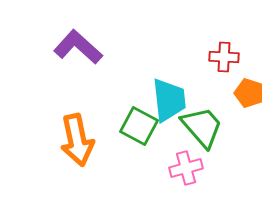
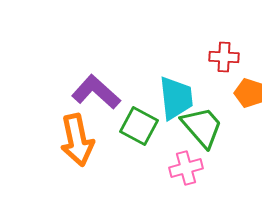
purple L-shape: moved 18 px right, 45 px down
cyan trapezoid: moved 7 px right, 2 px up
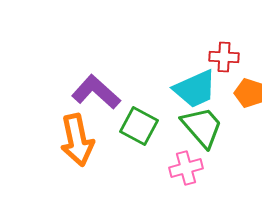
cyan trapezoid: moved 19 px right, 9 px up; rotated 72 degrees clockwise
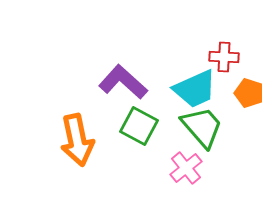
purple L-shape: moved 27 px right, 10 px up
pink cross: rotated 24 degrees counterclockwise
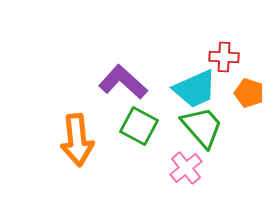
orange arrow: rotated 6 degrees clockwise
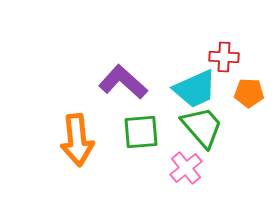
orange pentagon: rotated 16 degrees counterclockwise
green square: moved 2 px right, 6 px down; rotated 33 degrees counterclockwise
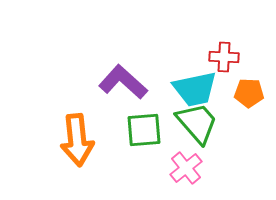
cyan trapezoid: rotated 12 degrees clockwise
green trapezoid: moved 5 px left, 4 px up
green square: moved 3 px right, 2 px up
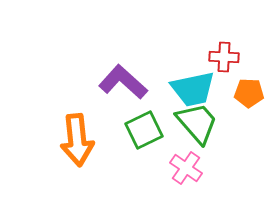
cyan trapezoid: moved 2 px left
green square: rotated 21 degrees counterclockwise
pink cross: rotated 16 degrees counterclockwise
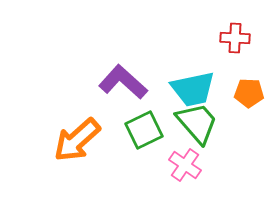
red cross: moved 11 px right, 19 px up
orange arrow: rotated 54 degrees clockwise
pink cross: moved 1 px left, 3 px up
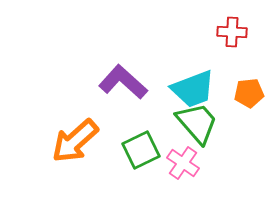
red cross: moved 3 px left, 6 px up
cyan trapezoid: rotated 9 degrees counterclockwise
orange pentagon: rotated 8 degrees counterclockwise
green square: moved 3 px left, 20 px down
orange arrow: moved 2 px left, 1 px down
pink cross: moved 2 px left, 2 px up
